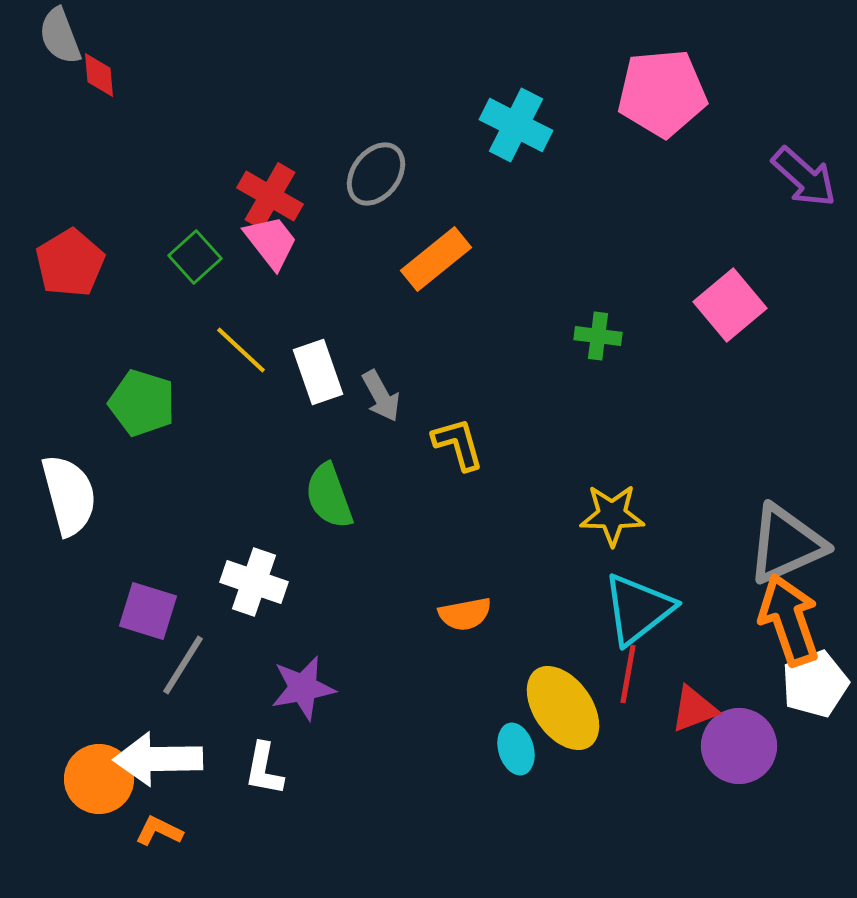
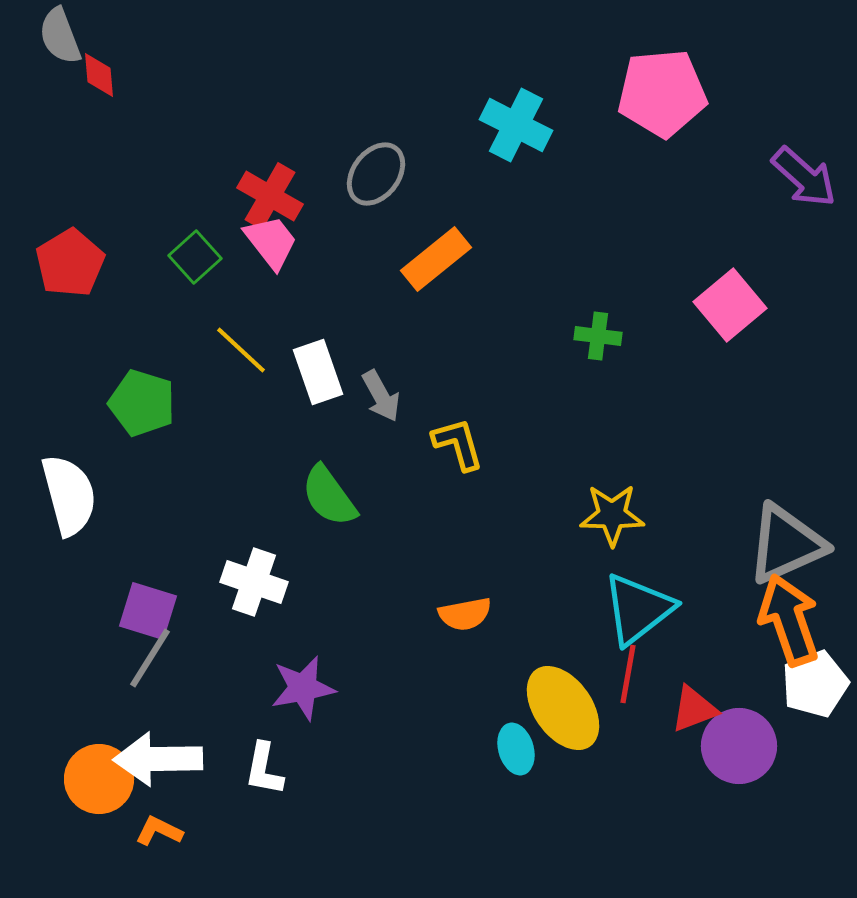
green semicircle: rotated 16 degrees counterclockwise
gray line: moved 33 px left, 7 px up
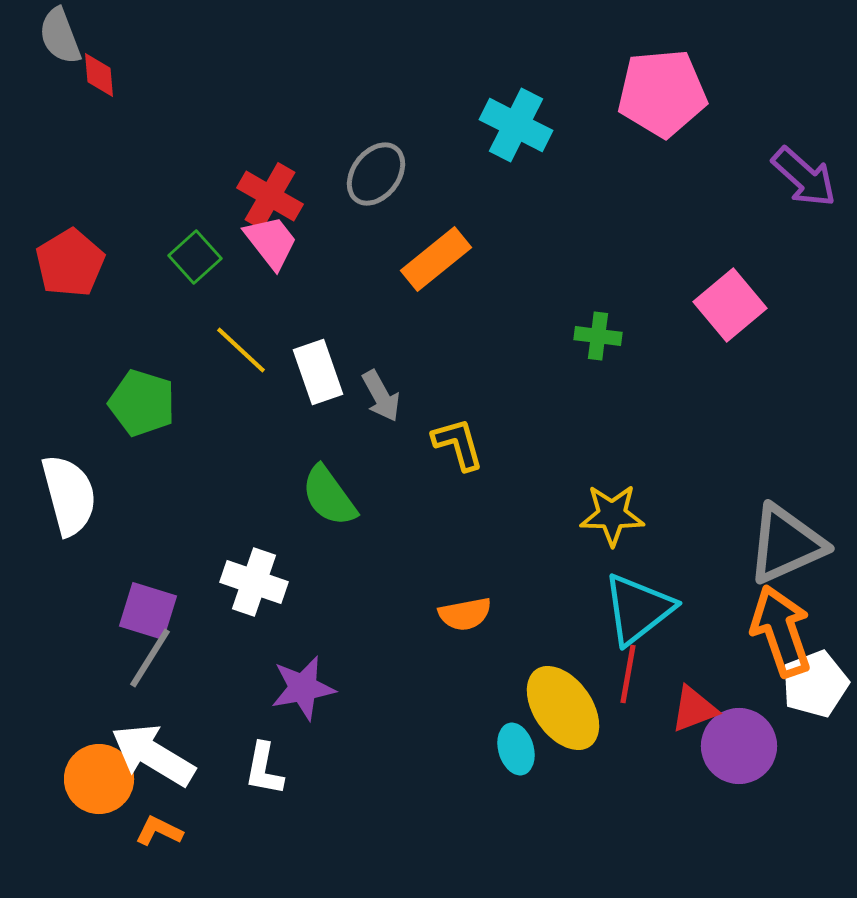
orange arrow: moved 8 px left, 11 px down
white arrow: moved 5 px left, 4 px up; rotated 32 degrees clockwise
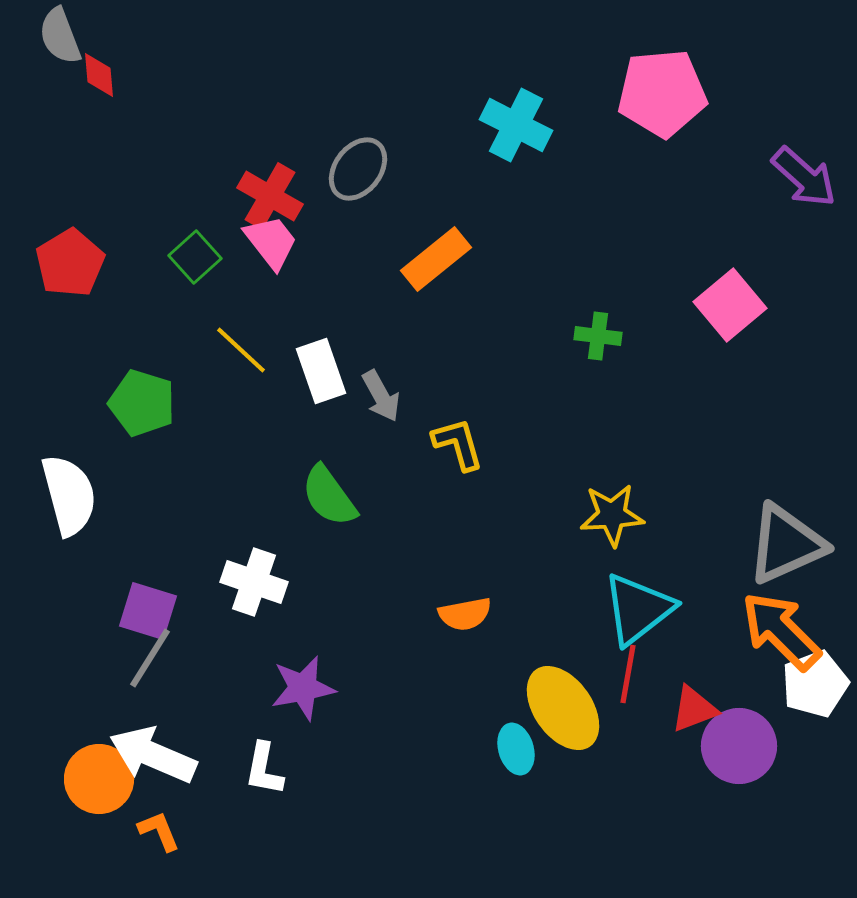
gray ellipse: moved 18 px left, 5 px up
white rectangle: moved 3 px right, 1 px up
yellow star: rotated 4 degrees counterclockwise
orange arrow: rotated 26 degrees counterclockwise
white arrow: rotated 8 degrees counterclockwise
orange L-shape: rotated 42 degrees clockwise
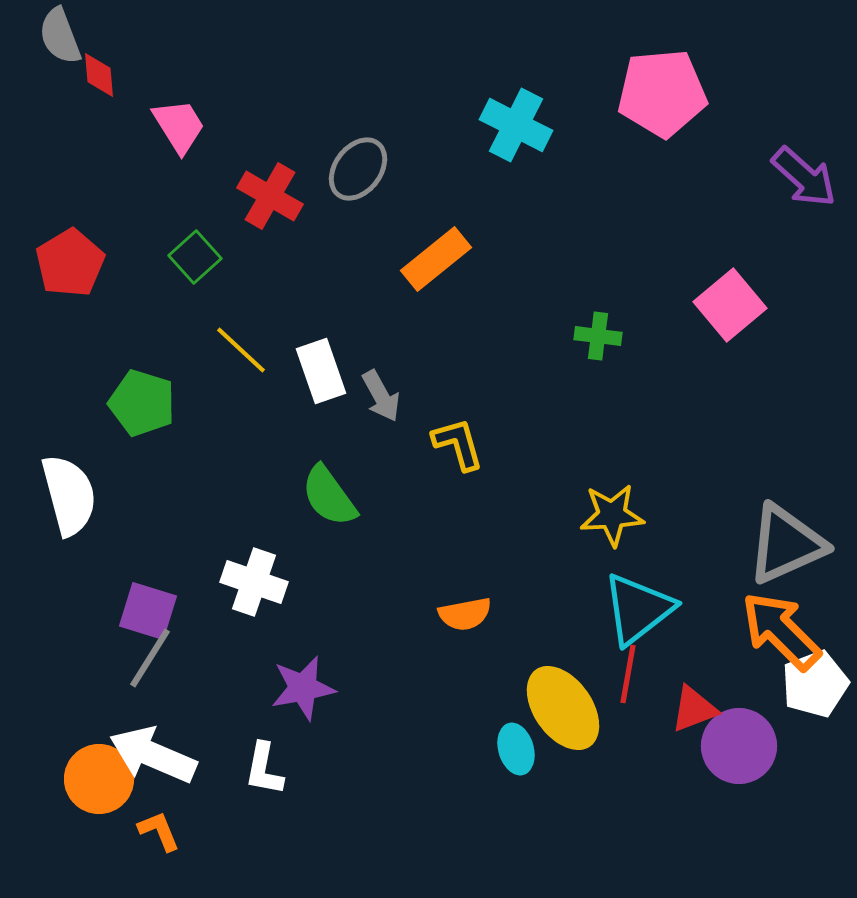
pink trapezoid: moved 92 px left, 116 px up; rotated 6 degrees clockwise
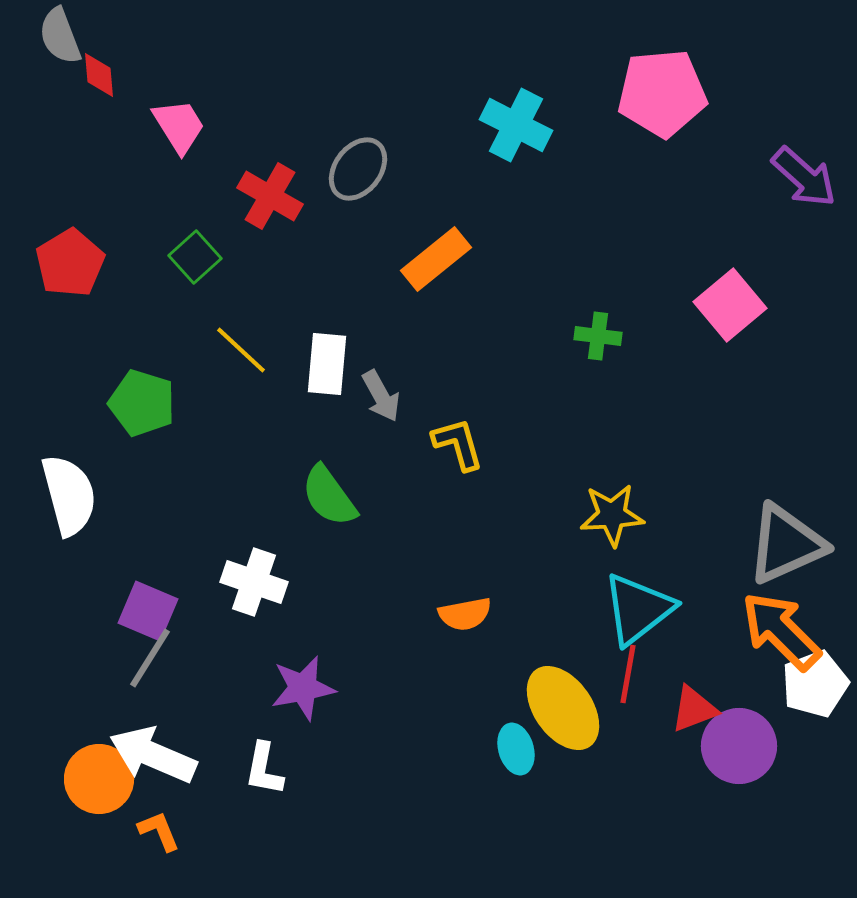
white rectangle: moved 6 px right, 7 px up; rotated 24 degrees clockwise
purple square: rotated 6 degrees clockwise
